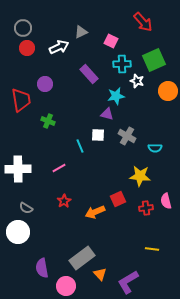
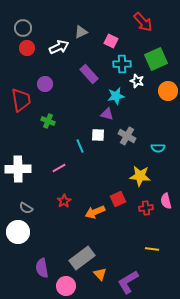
green square: moved 2 px right, 1 px up
cyan semicircle: moved 3 px right
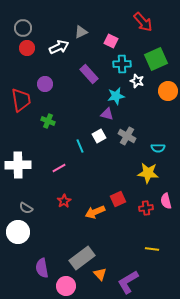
white square: moved 1 px right, 1 px down; rotated 32 degrees counterclockwise
white cross: moved 4 px up
yellow star: moved 8 px right, 3 px up
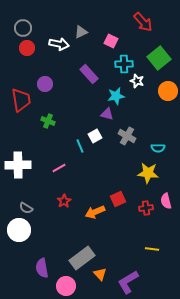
white arrow: moved 3 px up; rotated 36 degrees clockwise
green square: moved 3 px right, 1 px up; rotated 15 degrees counterclockwise
cyan cross: moved 2 px right
white square: moved 4 px left
white circle: moved 1 px right, 2 px up
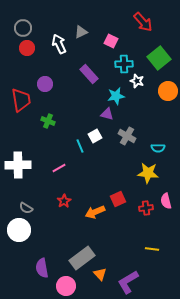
white arrow: rotated 126 degrees counterclockwise
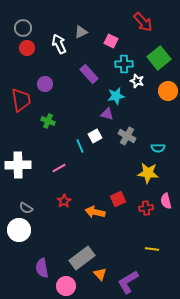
orange arrow: rotated 36 degrees clockwise
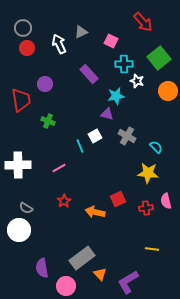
cyan semicircle: moved 2 px left, 1 px up; rotated 136 degrees counterclockwise
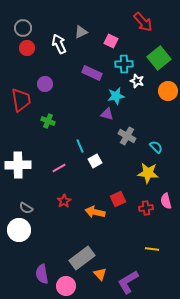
purple rectangle: moved 3 px right, 1 px up; rotated 24 degrees counterclockwise
white square: moved 25 px down
purple semicircle: moved 6 px down
